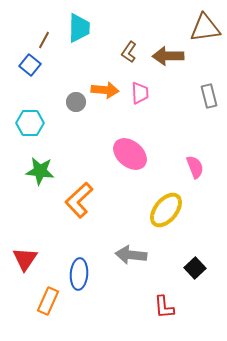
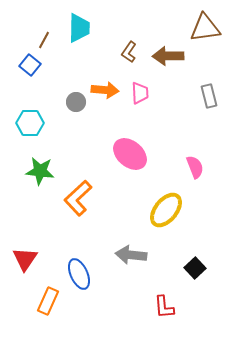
orange L-shape: moved 1 px left, 2 px up
blue ellipse: rotated 28 degrees counterclockwise
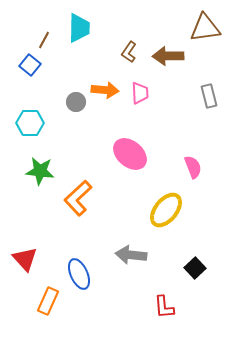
pink semicircle: moved 2 px left
red triangle: rotated 16 degrees counterclockwise
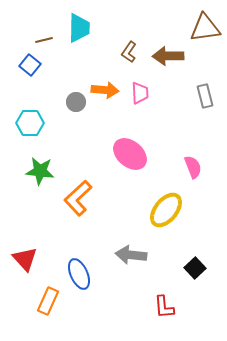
brown line: rotated 48 degrees clockwise
gray rectangle: moved 4 px left
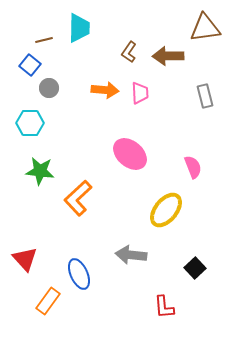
gray circle: moved 27 px left, 14 px up
orange rectangle: rotated 12 degrees clockwise
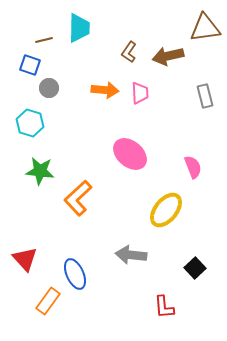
brown arrow: rotated 12 degrees counterclockwise
blue square: rotated 20 degrees counterclockwise
cyan hexagon: rotated 16 degrees clockwise
blue ellipse: moved 4 px left
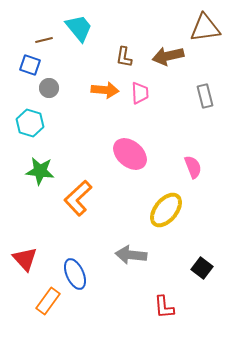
cyan trapezoid: rotated 40 degrees counterclockwise
brown L-shape: moved 5 px left, 5 px down; rotated 25 degrees counterclockwise
black square: moved 7 px right; rotated 10 degrees counterclockwise
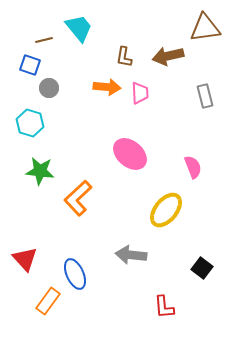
orange arrow: moved 2 px right, 3 px up
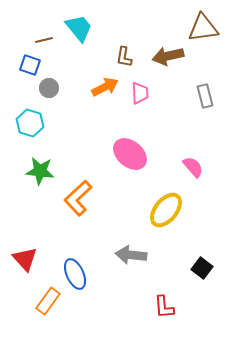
brown triangle: moved 2 px left
orange arrow: moved 2 px left; rotated 32 degrees counterclockwise
pink semicircle: rotated 20 degrees counterclockwise
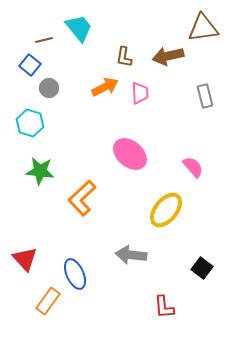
blue square: rotated 20 degrees clockwise
orange L-shape: moved 4 px right
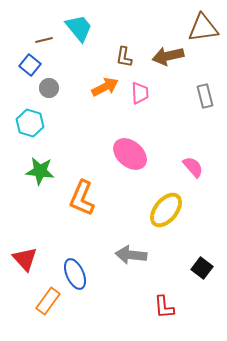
orange L-shape: rotated 24 degrees counterclockwise
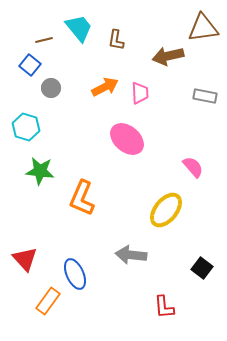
brown L-shape: moved 8 px left, 17 px up
gray circle: moved 2 px right
gray rectangle: rotated 65 degrees counterclockwise
cyan hexagon: moved 4 px left, 4 px down
pink ellipse: moved 3 px left, 15 px up
